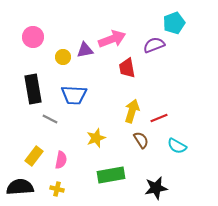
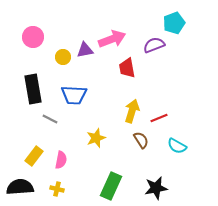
green rectangle: moved 11 px down; rotated 56 degrees counterclockwise
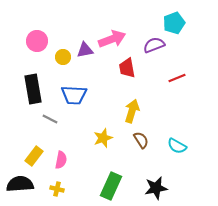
pink circle: moved 4 px right, 4 px down
red line: moved 18 px right, 40 px up
yellow star: moved 7 px right
black semicircle: moved 3 px up
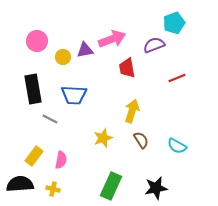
yellow cross: moved 4 px left
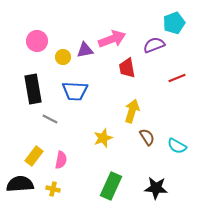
blue trapezoid: moved 1 px right, 4 px up
brown semicircle: moved 6 px right, 3 px up
black star: rotated 15 degrees clockwise
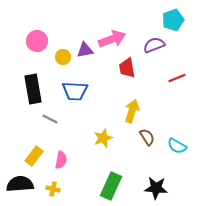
cyan pentagon: moved 1 px left, 3 px up
